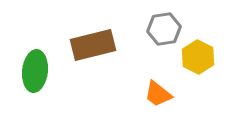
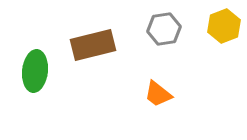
yellow hexagon: moved 26 px right, 31 px up; rotated 12 degrees clockwise
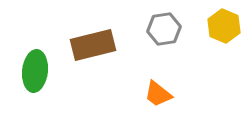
yellow hexagon: rotated 16 degrees counterclockwise
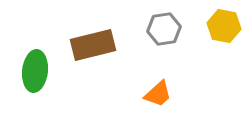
yellow hexagon: rotated 12 degrees counterclockwise
orange trapezoid: rotated 80 degrees counterclockwise
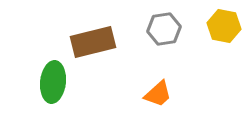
brown rectangle: moved 3 px up
green ellipse: moved 18 px right, 11 px down
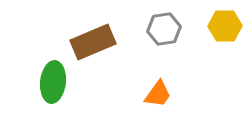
yellow hexagon: moved 1 px right; rotated 12 degrees counterclockwise
brown rectangle: rotated 9 degrees counterclockwise
orange trapezoid: rotated 12 degrees counterclockwise
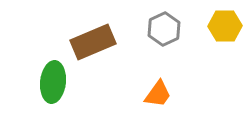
gray hexagon: rotated 16 degrees counterclockwise
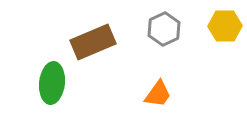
green ellipse: moved 1 px left, 1 px down
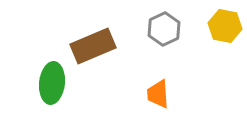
yellow hexagon: rotated 12 degrees clockwise
brown rectangle: moved 4 px down
orange trapezoid: rotated 140 degrees clockwise
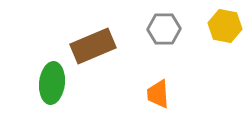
gray hexagon: rotated 24 degrees clockwise
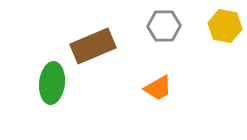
gray hexagon: moved 3 px up
orange trapezoid: moved 6 px up; rotated 116 degrees counterclockwise
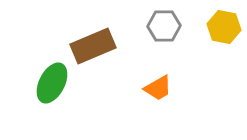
yellow hexagon: moved 1 px left, 1 px down
green ellipse: rotated 21 degrees clockwise
